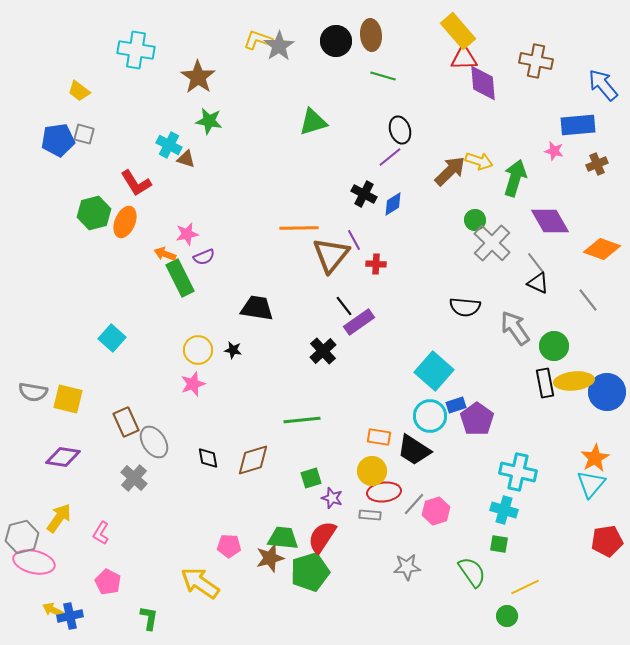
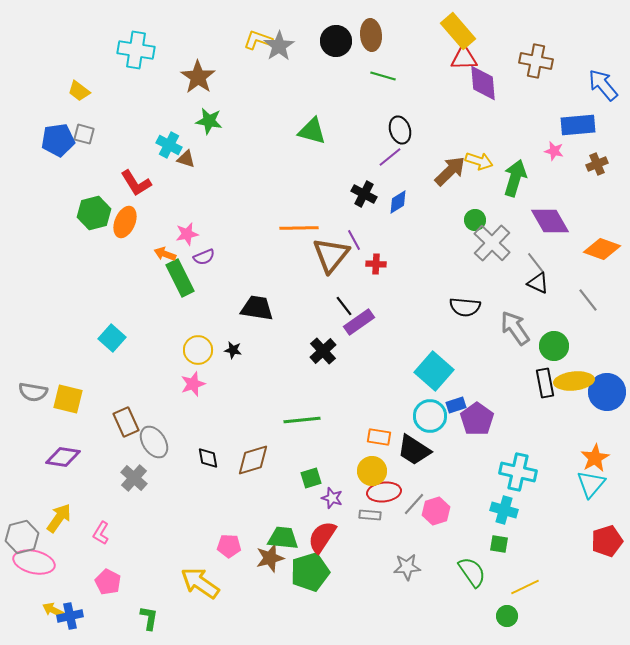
green triangle at (313, 122): moved 1 px left, 9 px down; rotated 32 degrees clockwise
blue diamond at (393, 204): moved 5 px right, 2 px up
red pentagon at (607, 541): rotated 8 degrees counterclockwise
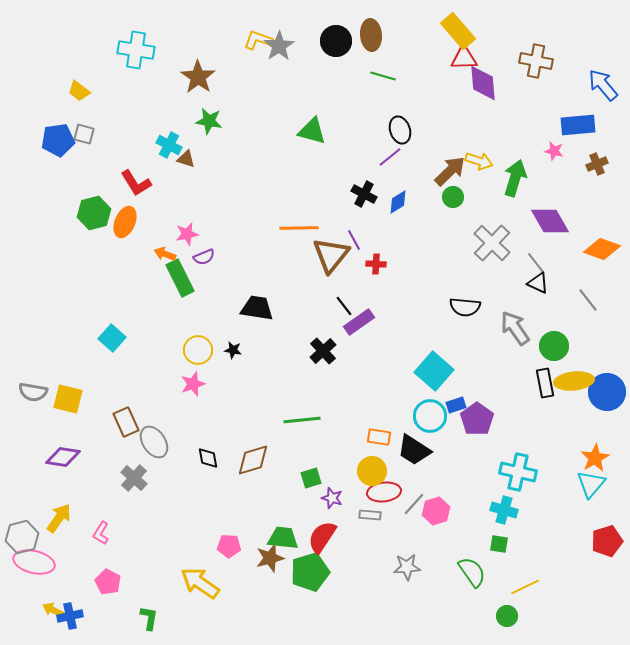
green circle at (475, 220): moved 22 px left, 23 px up
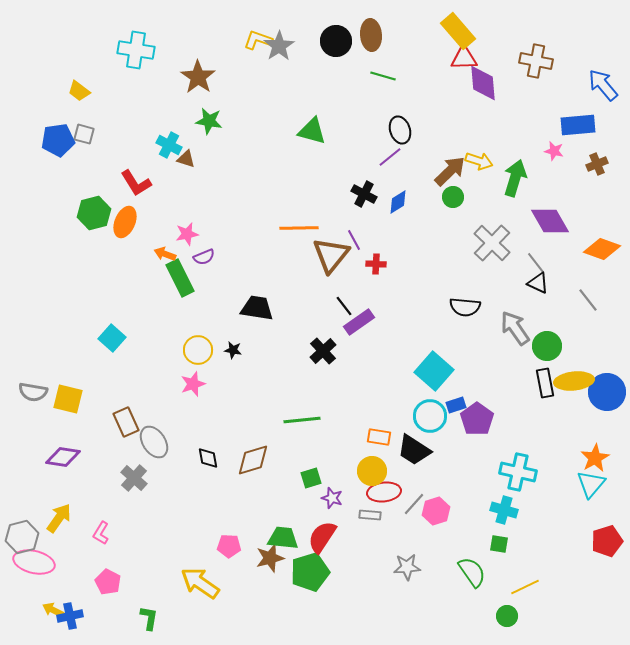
green circle at (554, 346): moved 7 px left
